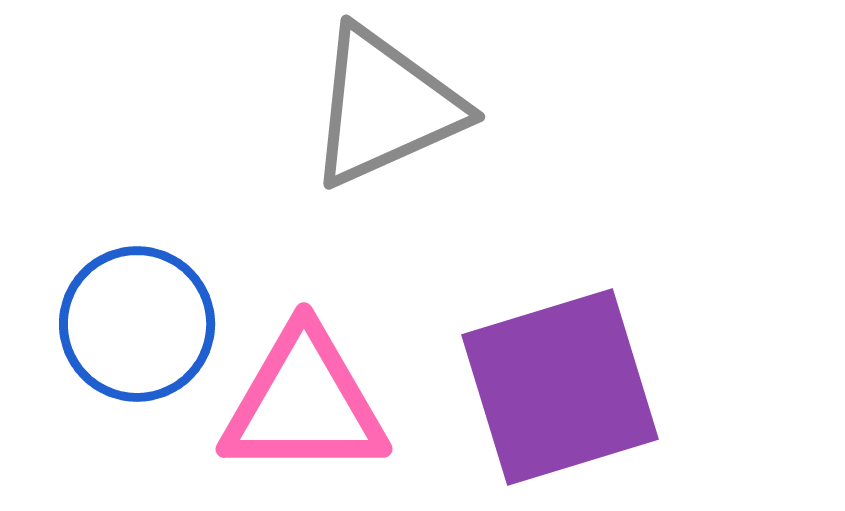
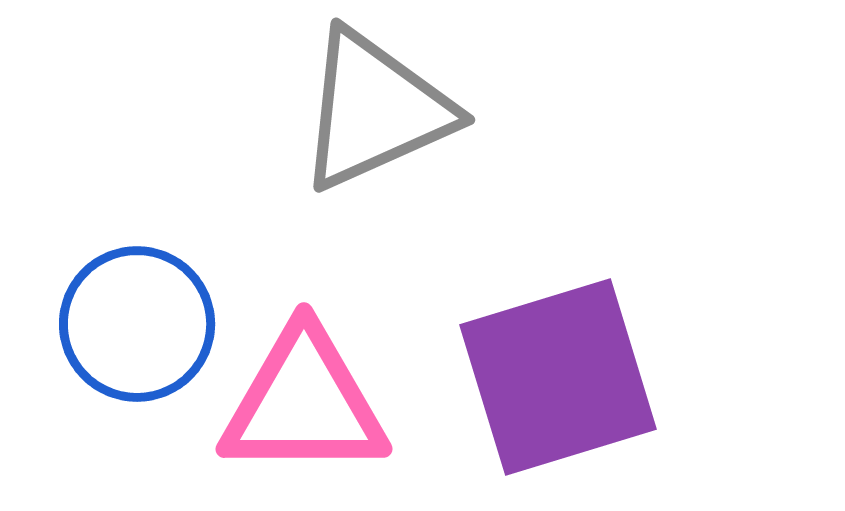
gray triangle: moved 10 px left, 3 px down
purple square: moved 2 px left, 10 px up
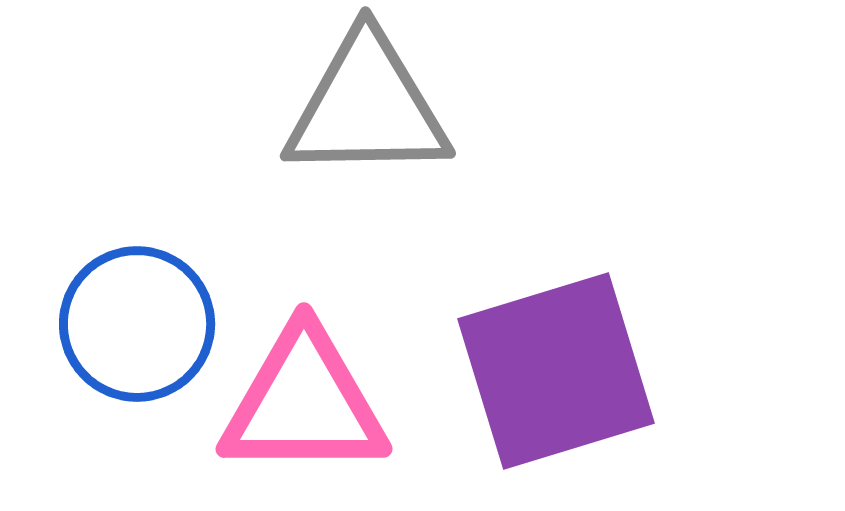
gray triangle: moved 8 px left, 3 px up; rotated 23 degrees clockwise
purple square: moved 2 px left, 6 px up
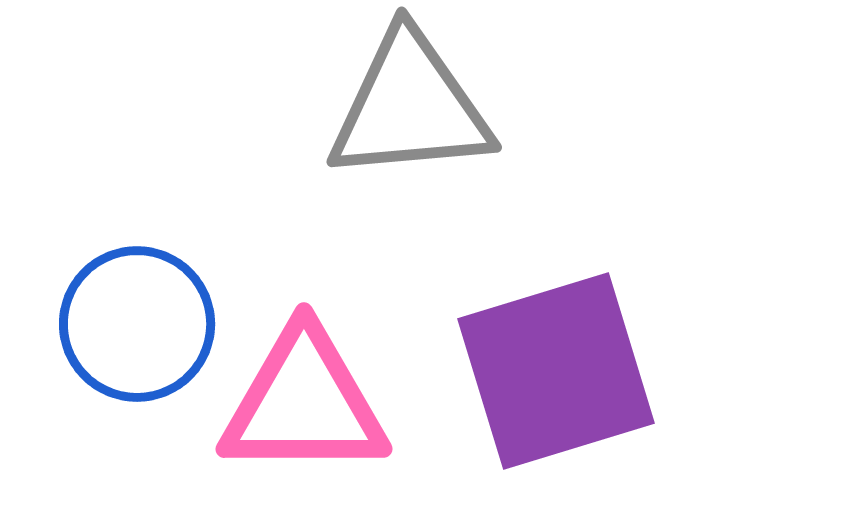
gray triangle: moved 43 px right; rotated 4 degrees counterclockwise
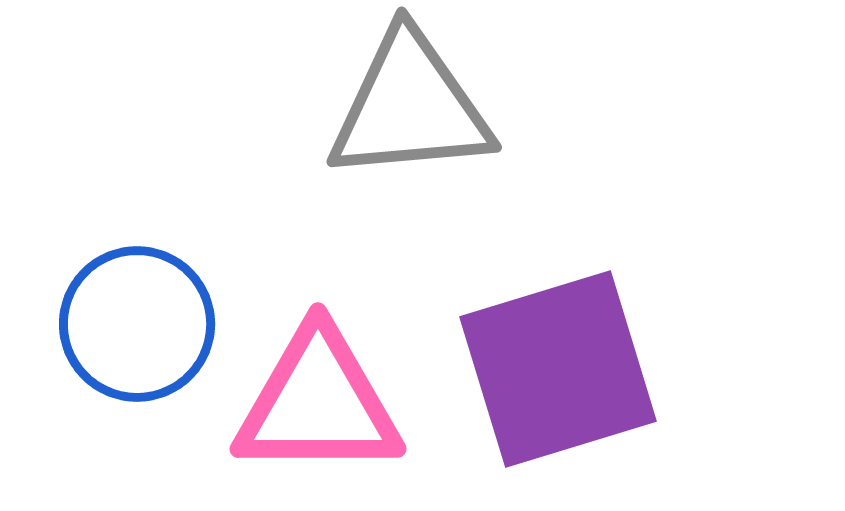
purple square: moved 2 px right, 2 px up
pink triangle: moved 14 px right
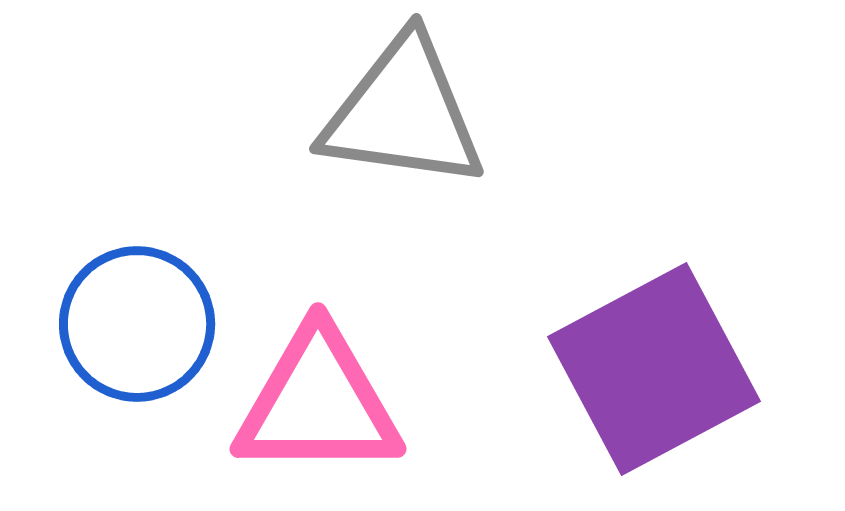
gray triangle: moved 7 px left, 6 px down; rotated 13 degrees clockwise
purple square: moved 96 px right; rotated 11 degrees counterclockwise
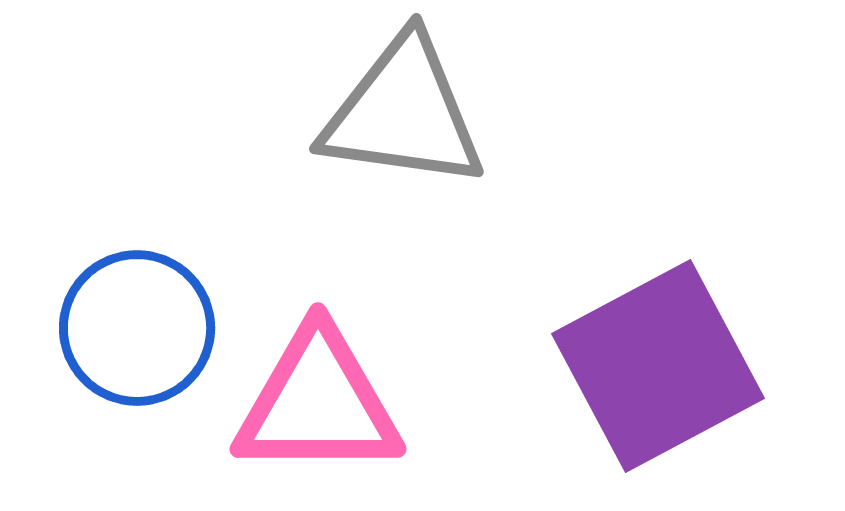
blue circle: moved 4 px down
purple square: moved 4 px right, 3 px up
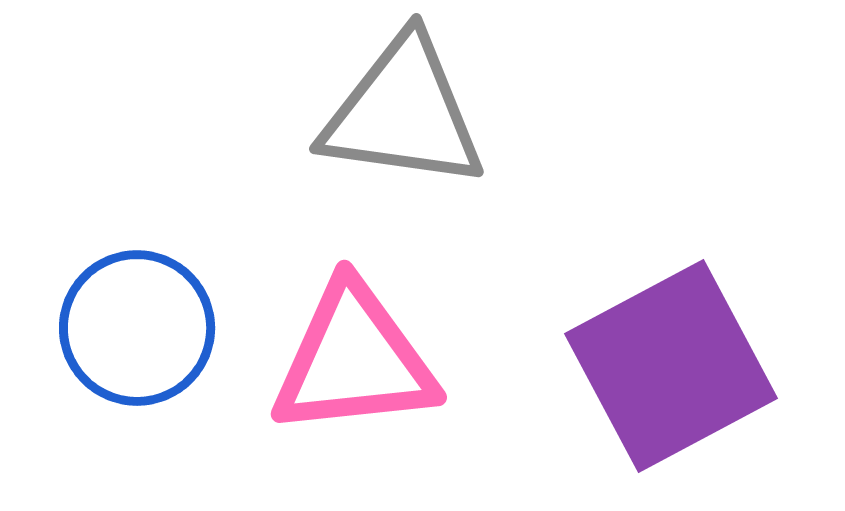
purple square: moved 13 px right
pink triangle: moved 36 px right, 43 px up; rotated 6 degrees counterclockwise
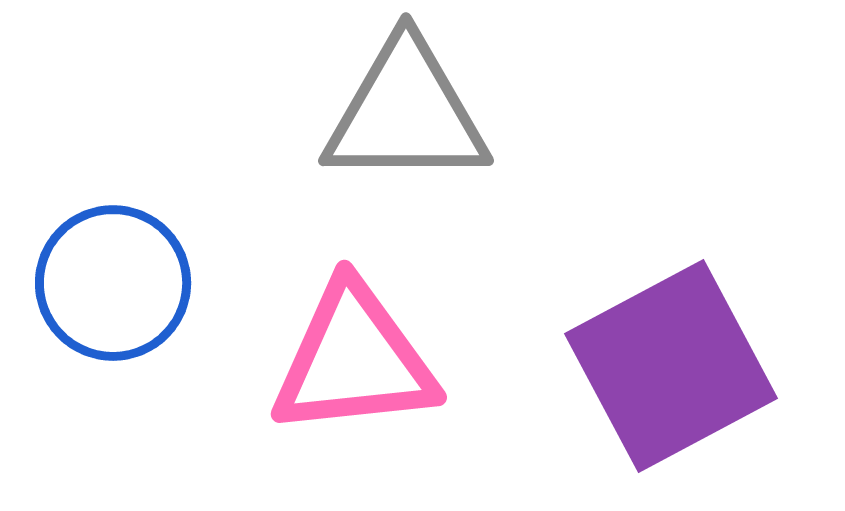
gray triangle: moved 3 px right; rotated 8 degrees counterclockwise
blue circle: moved 24 px left, 45 px up
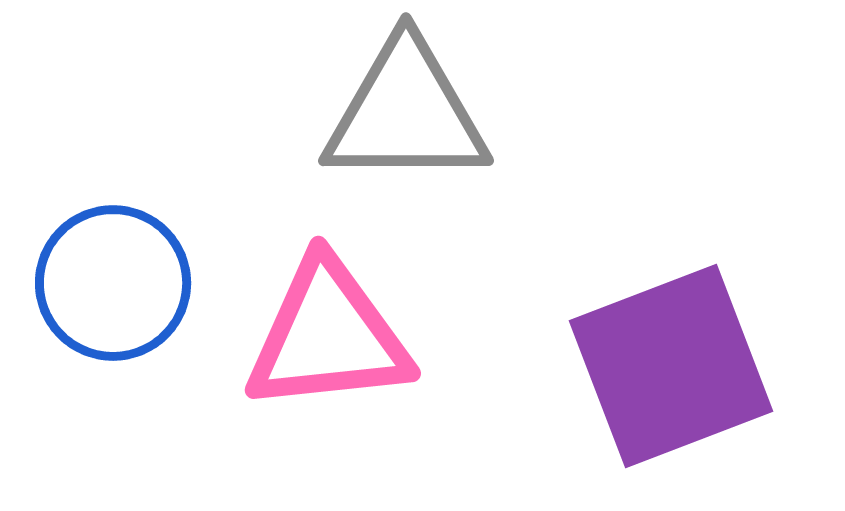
pink triangle: moved 26 px left, 24 px up
purple square: rotated 7 degrees clockwise
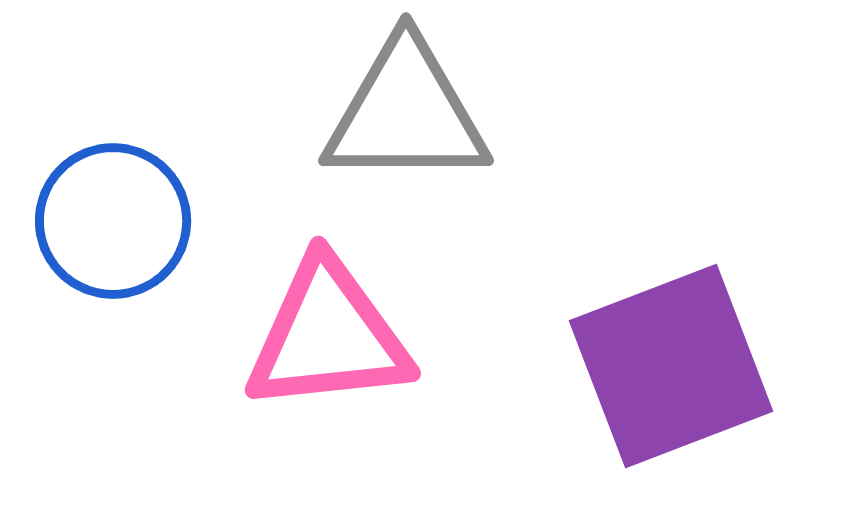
blue circle: moved 62 px up
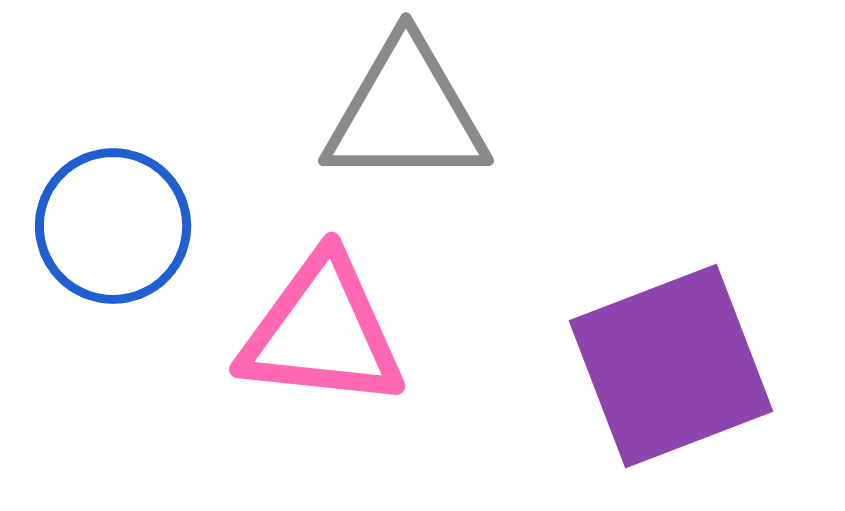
blue circle: moved 5 px down
pink triangle: moved 6 px left, 4 px up; rotated 12 degrees clockwise
